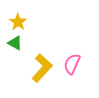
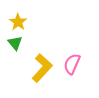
green triangle: rotated 21 degrees clockwise
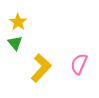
pink semicircle: moved 7 px right
yellow L-shape: moved 1 px left
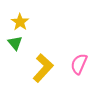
yellow star: moved 2 px right
yellow L-shape: moved 2 px right
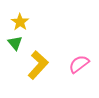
pink semicircle: rotated 30 degrees clockwise
yellow L-shape: moved 5 px left, 3 px up
